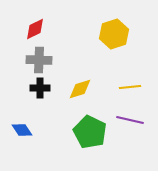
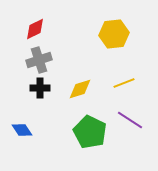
yellow hexagon: rotated 12 degrees clockwise
gray cross: rotated 20 degrees counterclockwise
yellow line: moved 6 px left, 4 px up; rotated 15 degrees counterclockwise
purple line: rotated 20 degrees clockwise
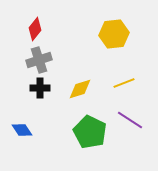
red diamond: rotated 25 degrees counterclockwise
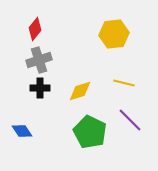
yellow line: rotated 35 degrees clockwise
yellow diamond: moved 2 px down
purple line: rotated 12 degrees clockwise
blue diamond: moved 1 px down
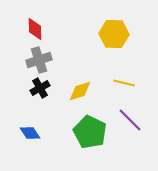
red diamond: rotated 40 degrees counterclockwise
yellow hexagon: rotated 8 degrees clockwise
black cross: rotated 30 degrees counterclockwise
blue diamond: moved 8 px right, 2 px down
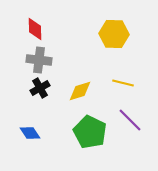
gray cross: rotated 25 degrees clockwise
yellow line: moved 1 px left
